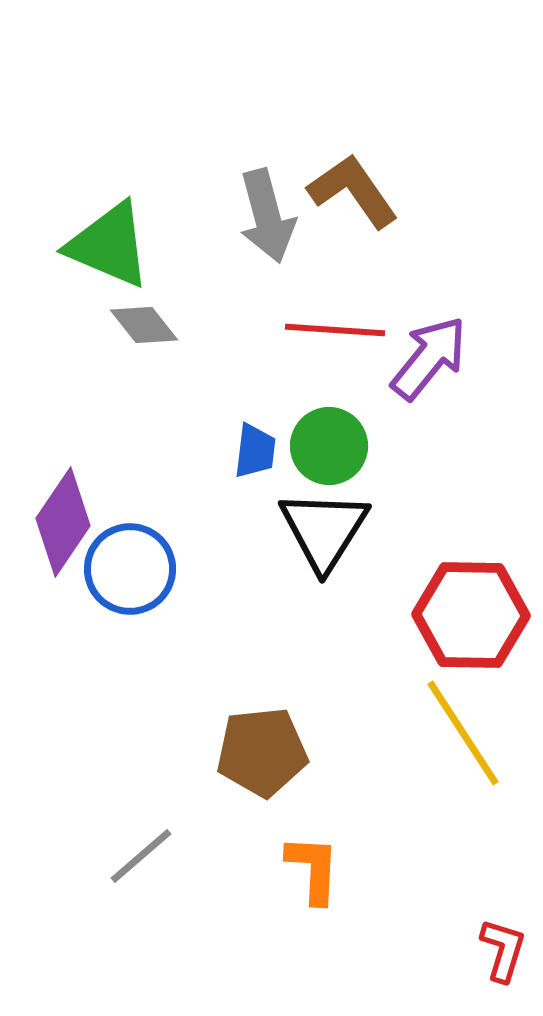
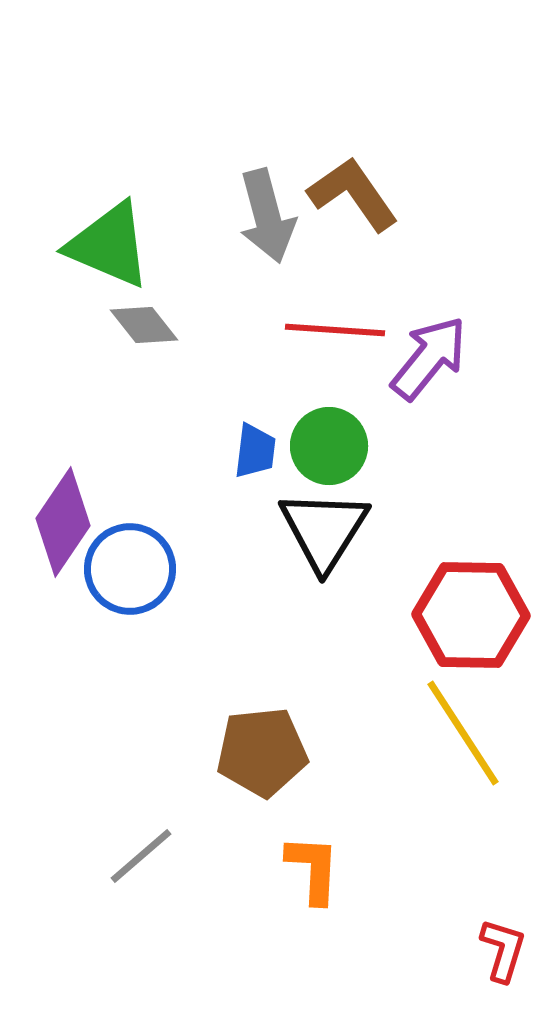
brown L-shape: moved 3 px down
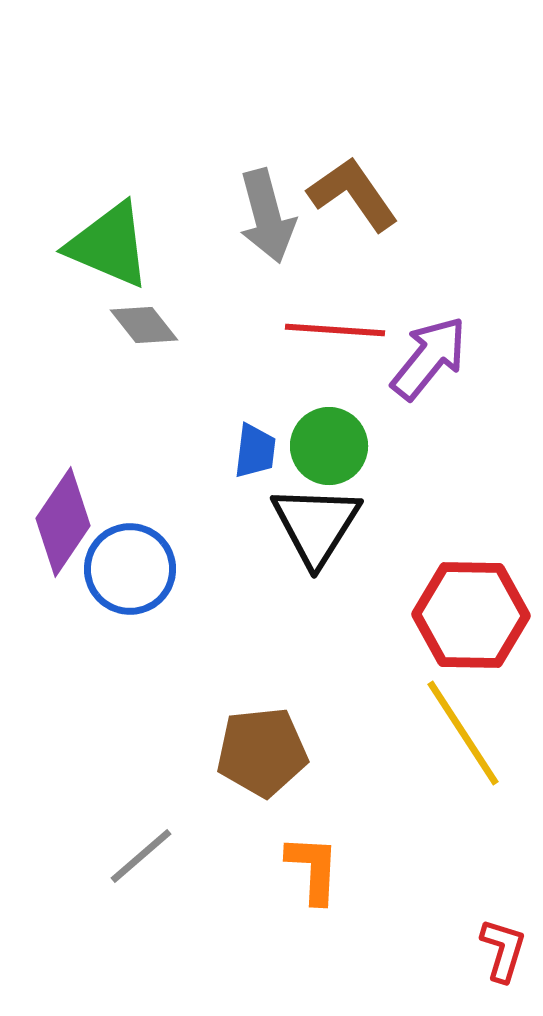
black triangle: moved 8 px left, 5 px up
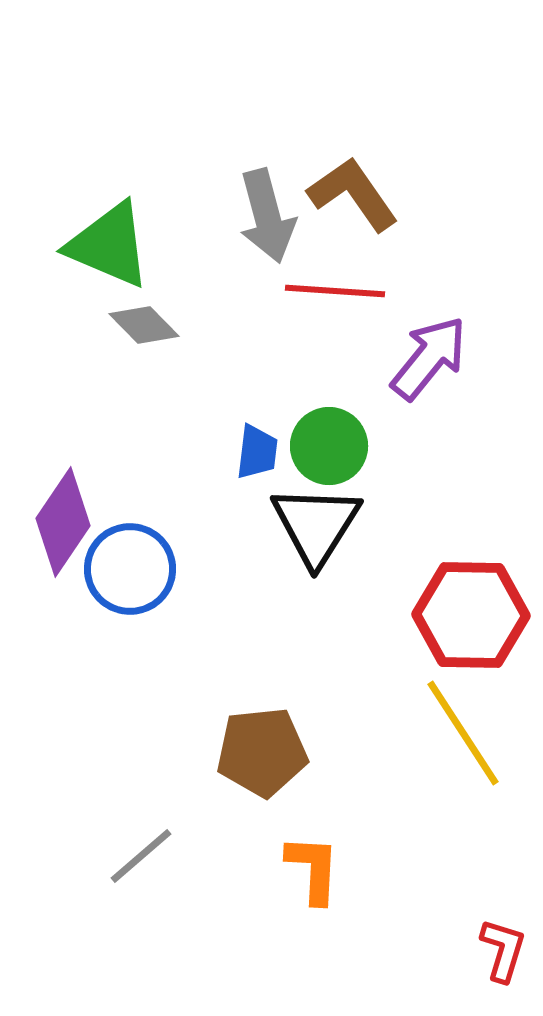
gray diamond: rotated 6 degrees counterclockwise
red line: moved 39 px up
blue trapezoid: moved 2 px right, 1 px down
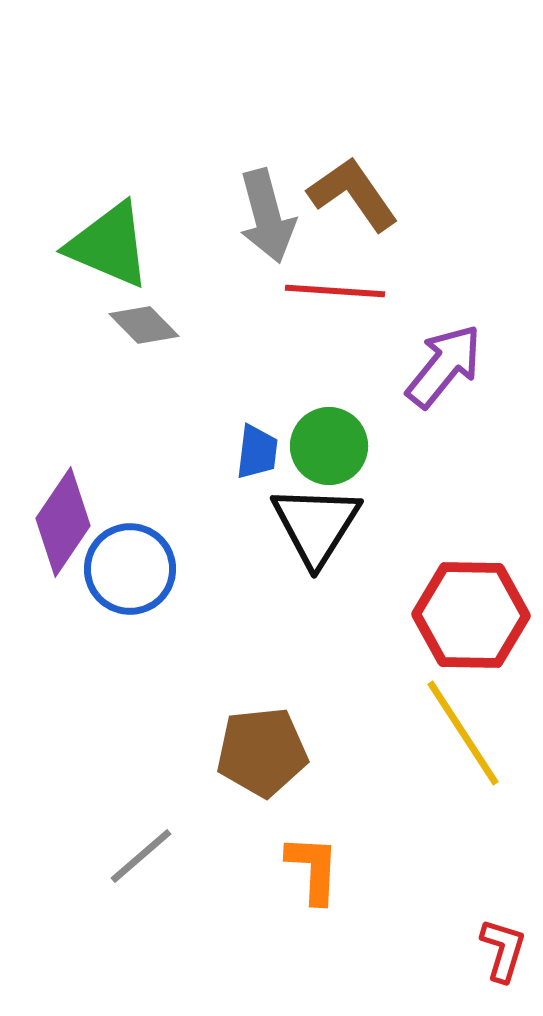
purple arrow: moved 15 px right, 8 px down
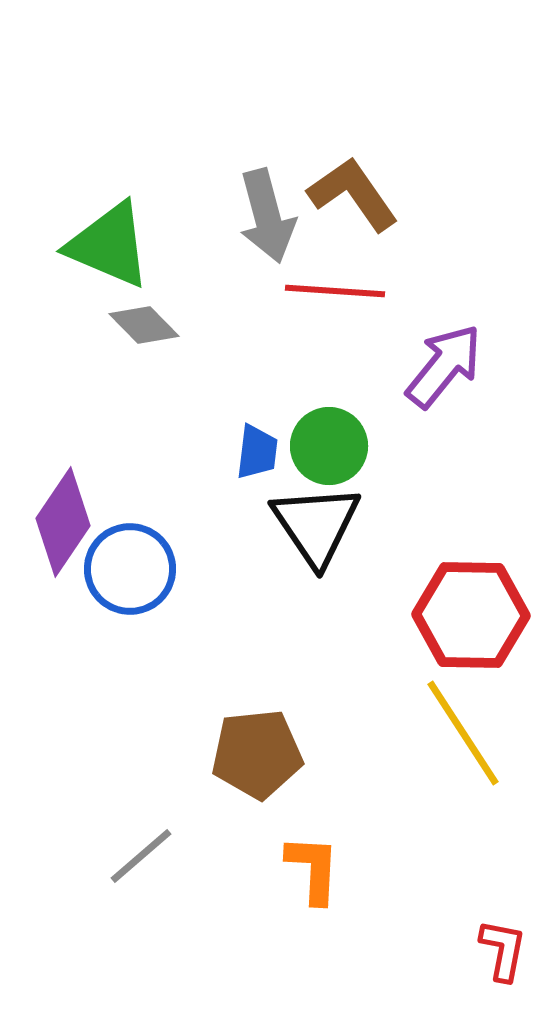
black triangle: rotated 6 degrees counterclockwise
brown pentagon: moved 5 px left, 2 px down
red L-shape: rotated 6 degrees counterclockwise
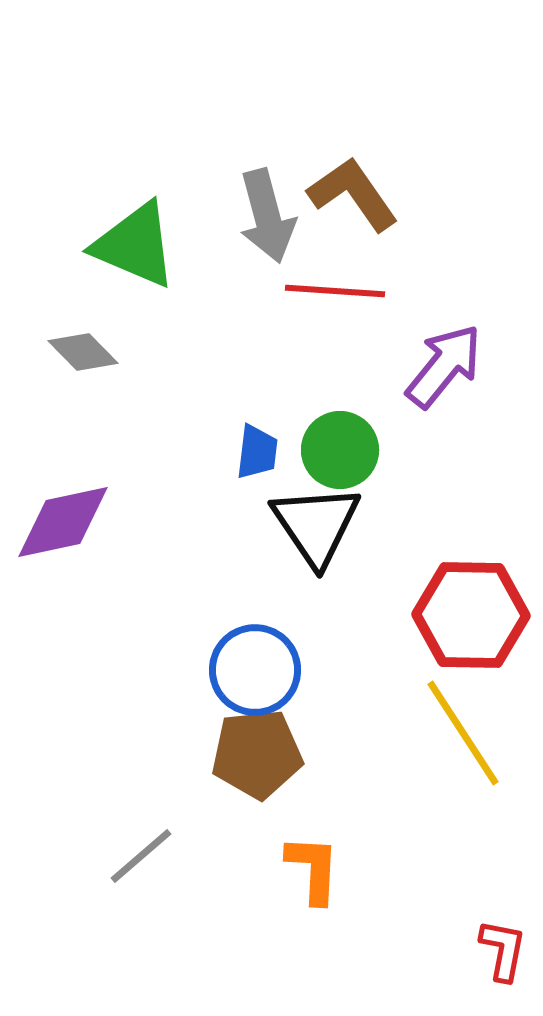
green triangle: moved 26 px right
gray diamond: moved 61 px left, 27 px down
green circle: moved 11 px right, 4 px down
purple diamond: rotated 44 degrees clockwise
blue circle: moved 125 px right, 101 px down
